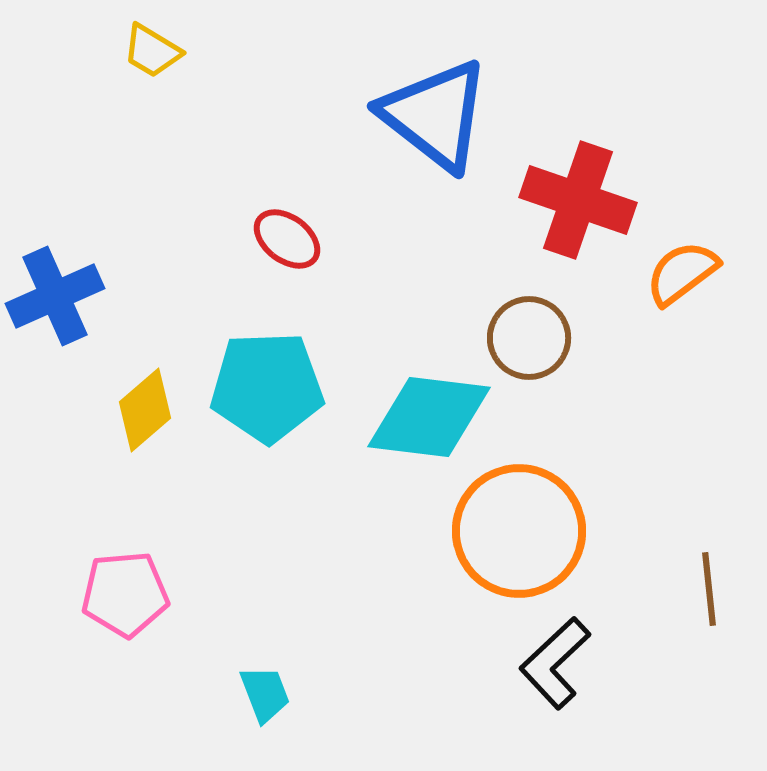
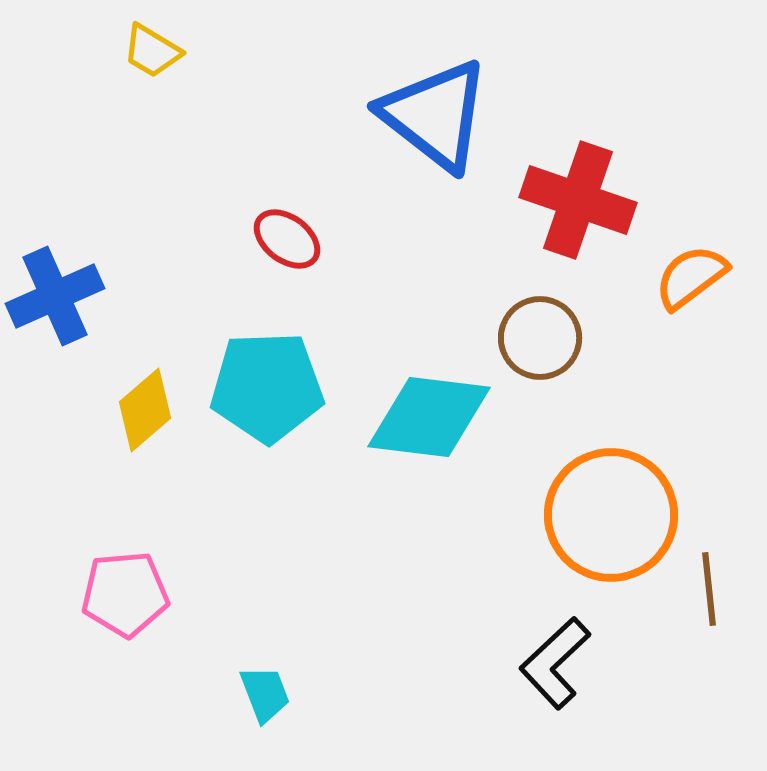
orange semicircle: moved 9 px right, 4 px down
brown circle: moved 11 px right
orange circle: moved 92 px right, 16 px up
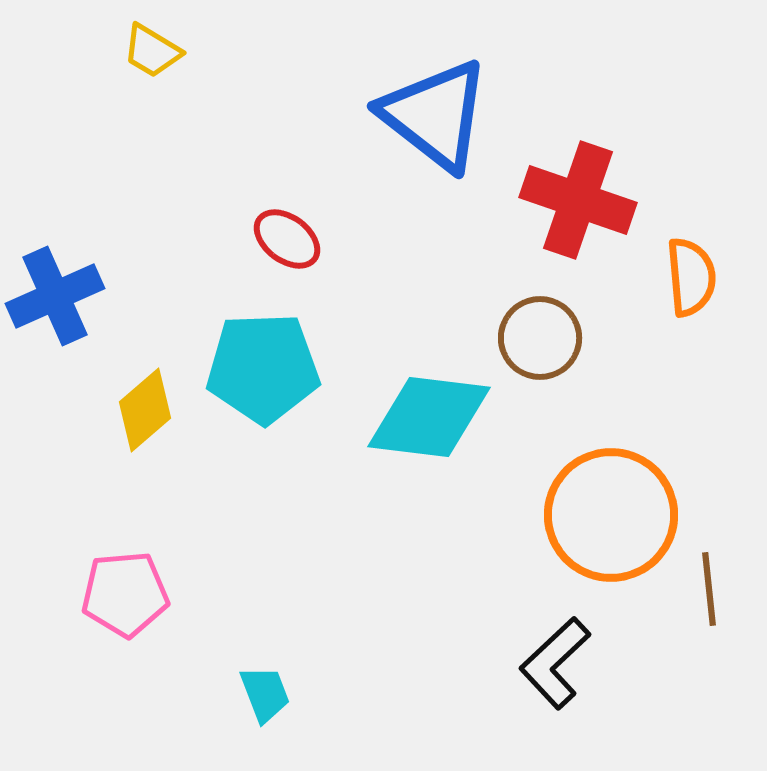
orange semicircle: rotated 122 degrees clockwise
cyan pentagon: moved 4 px left, 19 px up
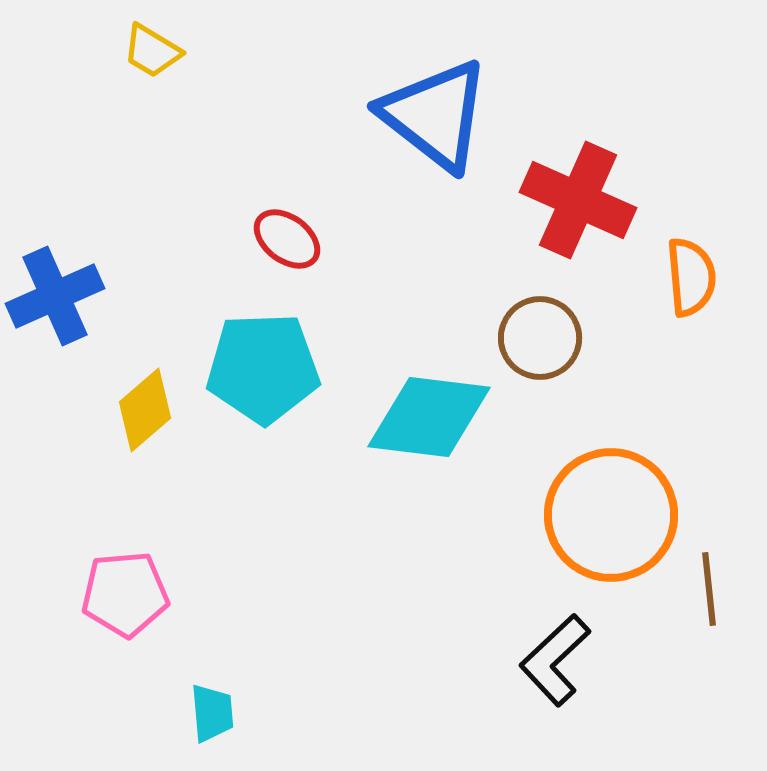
red cross: rotated 5 degrees clockwise
black L-shape: moved 3 px up
cyan trapezoid: moved 53 px left, 19 px down; rotated 16 degrees clockwise
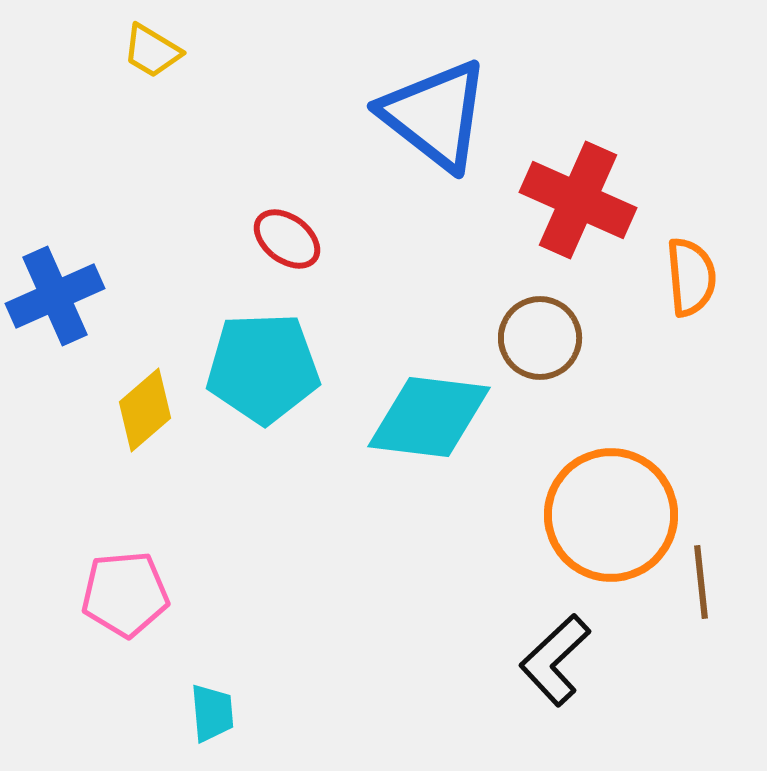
brown line: moved 8 px left, 7 px up
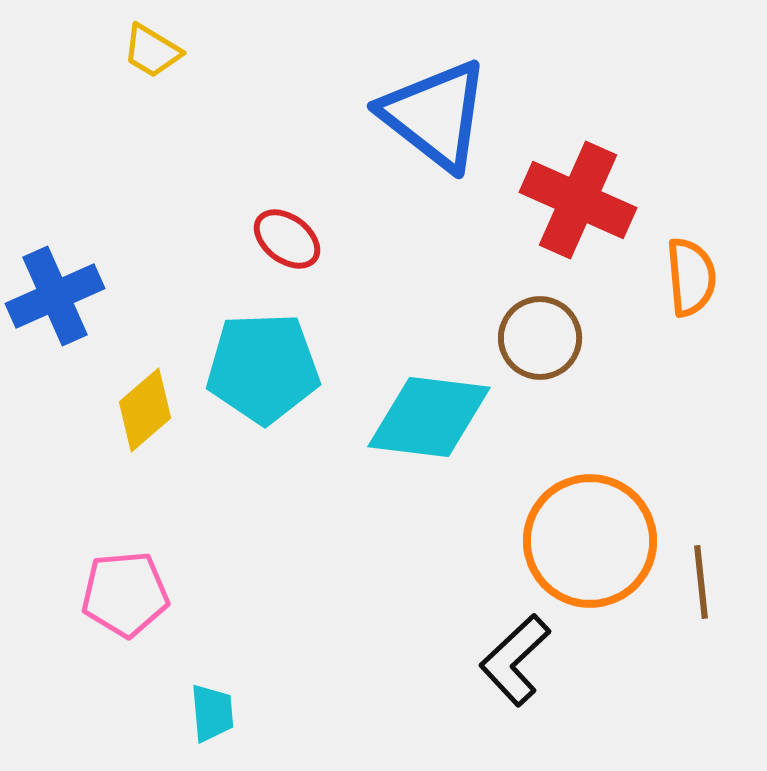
orange circle: moved 21 px left, 26 px down
black L-shape: moved 40 px left
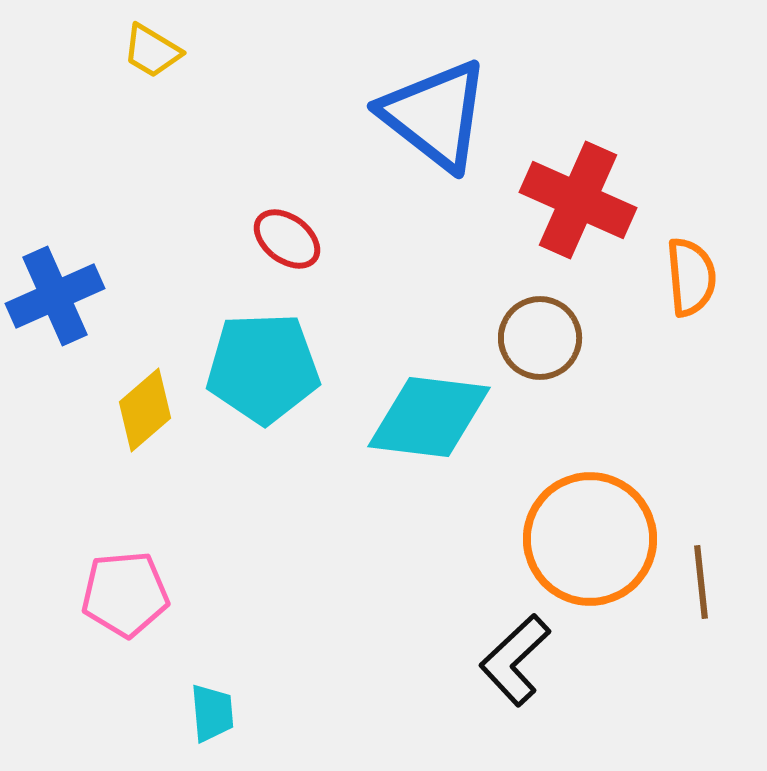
orange circle: moved 2 px up
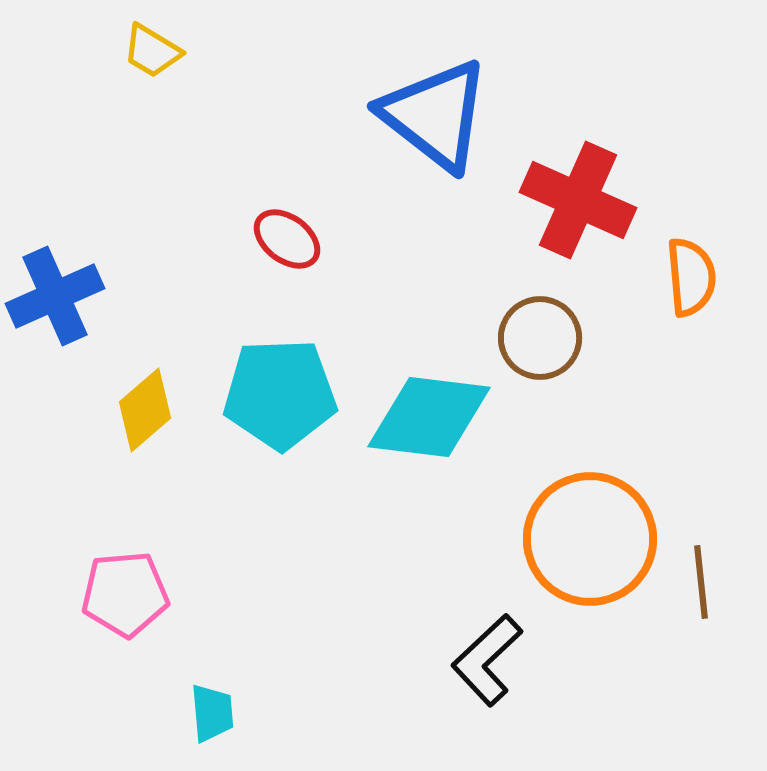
cyan pentagon: moved 17 px right, 26 px down
black L-shape: moved 28 px left
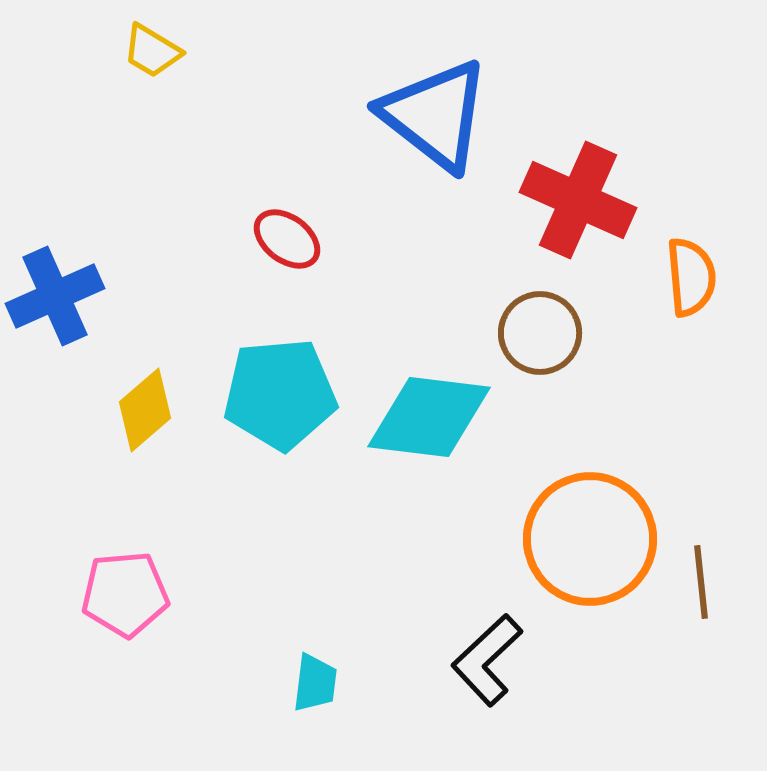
brown circle: moved 5 px up
cyan pentagon: rotated 3 degrees counterclockwise
cyan trapezoid: moved 103 px right, 30 px up; rotated 12 degrees clockwise
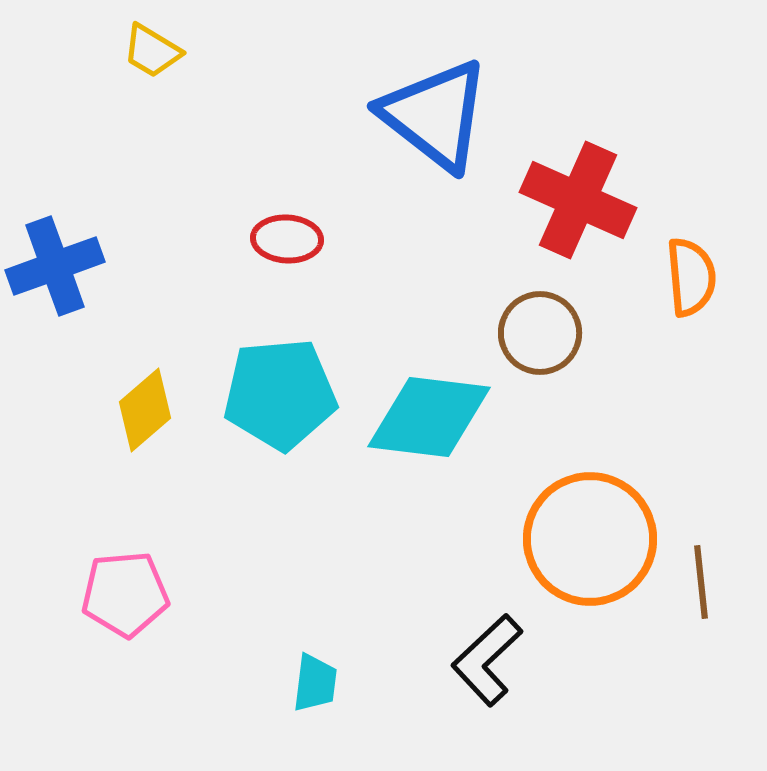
red ellipse: rotated 34 degrees counterclockwise
blue cross: moved 30 px up; rotated 4 degrees clockwise
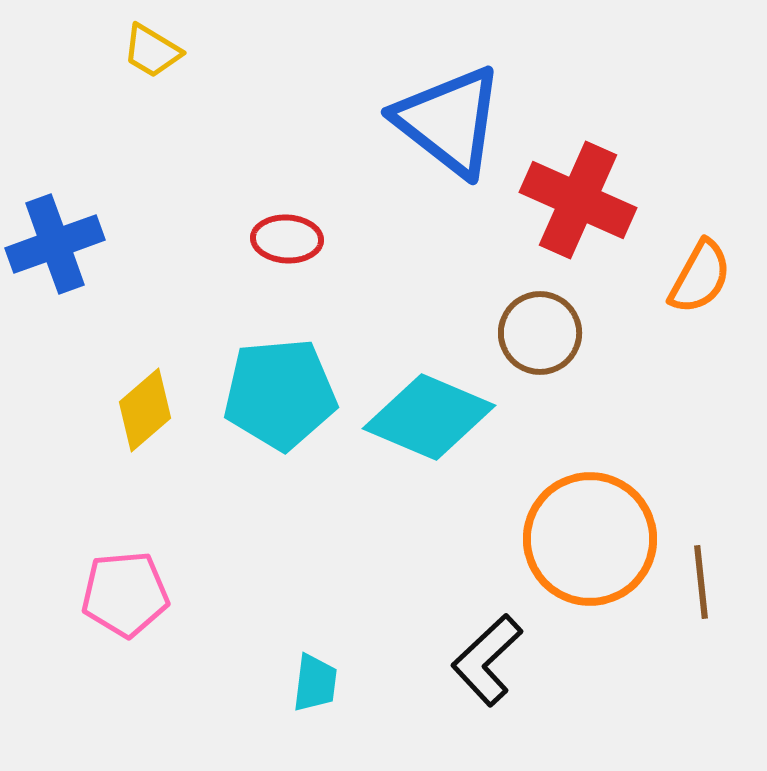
blue triangle: moved 14 px right, 6 px down
blue cross: moved 22 px up
orange semicircle: moved 9 px right; rotated 34 degrees clockwise
cyan diamond: rotated 16 degrees clockwise
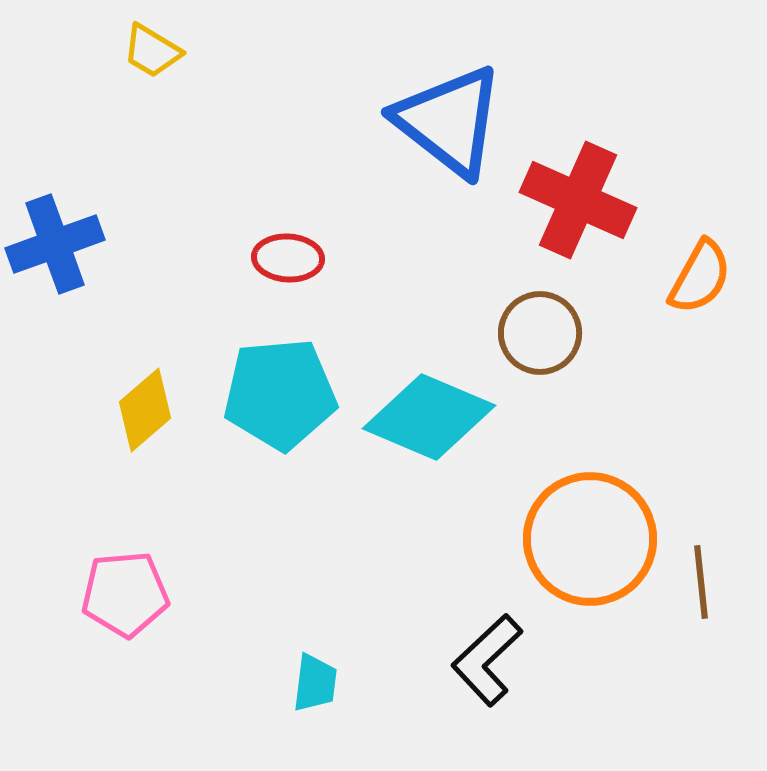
red ellipse: moved 1 px right, 19 px down
